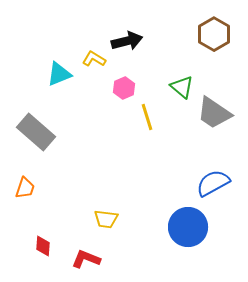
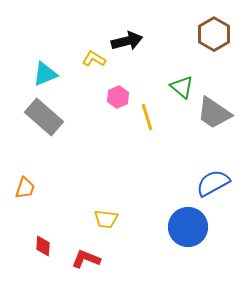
cyan triangle: moved 14 px left
pink hexagon: moved 6 px left, 9 px down
gray rectangle: moved 8 px right, 15 px up
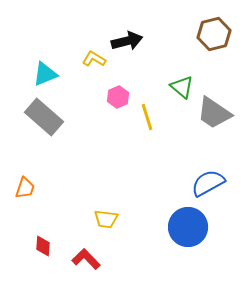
brown hexagon: rotated 16 degrees clockwise
blue semicircle: moved 5 px left
red L-shape: rotated 24 degrees clockwise
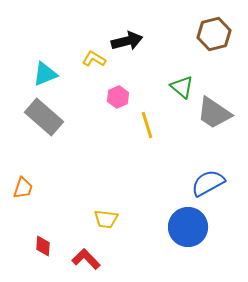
yellow line: moved 8 px down
orange trapezoid: moved 2 px left
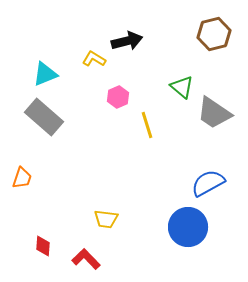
orange trapezoid: moved 1 px left, 10 px up
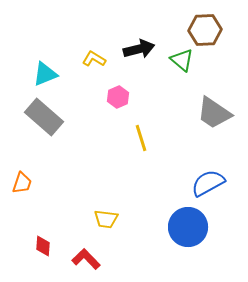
brown hexagon: moved 9 px left, 4 px up; rotated 12 degrees clockwise
black arrow: moved 12 px right, 8 px down
green triangle: moved 27 px up
yellow line: moved 6 px left, 13 px down
orange trapezoid: moved 5 px down
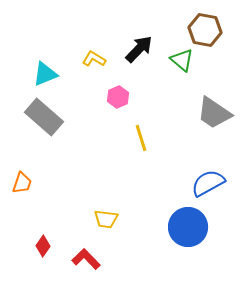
brown hexagon: rotated 12 degrees clockwise
black arrow: rotated 32 degrees counterclockwise
red diamond: rotated 30 degrees clockwise
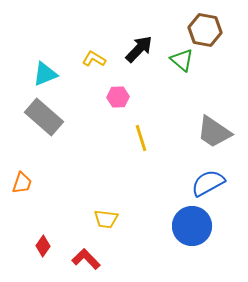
pink hexagon: rotated 20 degrees clockwise
gray trapezoid: moved 19 px down
blue circle: moved 4 px right, 1 px up
